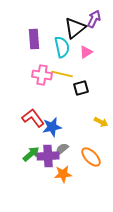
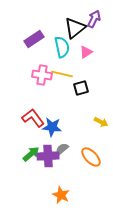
purple rectangle: rotated 60 degrees clockwise
blue star: rotated 18 degrees clockwise
orange star: moved 2 px left, 21 px down; rotated 30 degrees clockwise
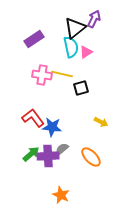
cyan semicircle: moved 9 px right
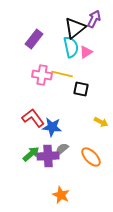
purple rectangle: rotated 18 degrees counterclockwise
black square: moved 1 px down; rotated 28 degrees clockwise
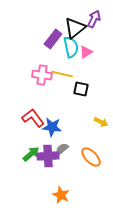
purple rectangle: moved 19 px right
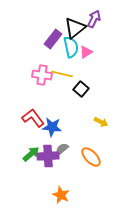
black square: rotated 28 degrees clockwise
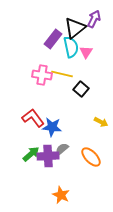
pink triangle: rotated 24 degrees counterclockwise
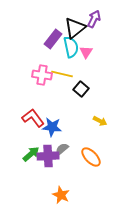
yellow arrow: moved 1 px left, 1 px up
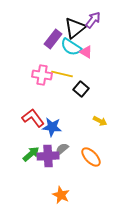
purple arrow: moved 1 px left, 1 px down; rotated 12 degrees clockwise
cyan semicircle: rotated 135 degrees clockwise
pink triangle: rotated 32 degrees counterclockwise
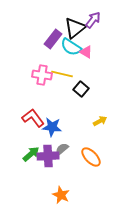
yellow arrow: rotated 56 degrees counterclockwise
